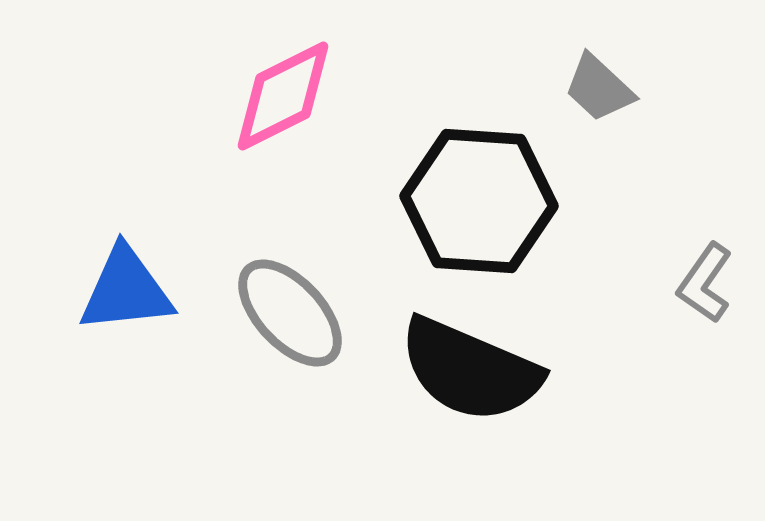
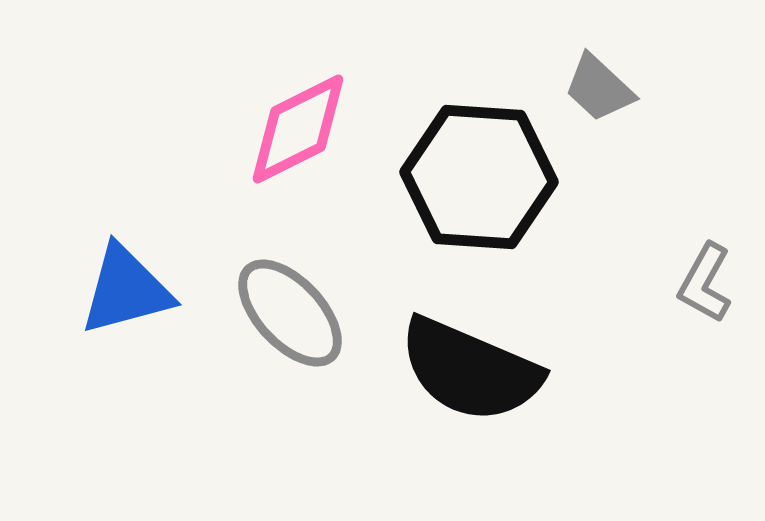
pink diamond: moved 15 px right, 33 px down
black hexagon: moved 24 px up
gray L-shape: rotated 6 degrees counterclockwise
blue triangle: rotated 9 degrees counterclockwise
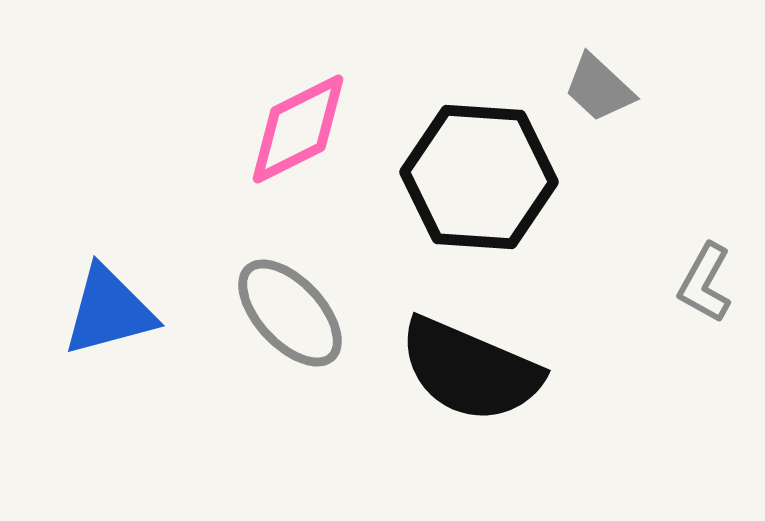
blue triangle: moved 17 px left, 21 px down
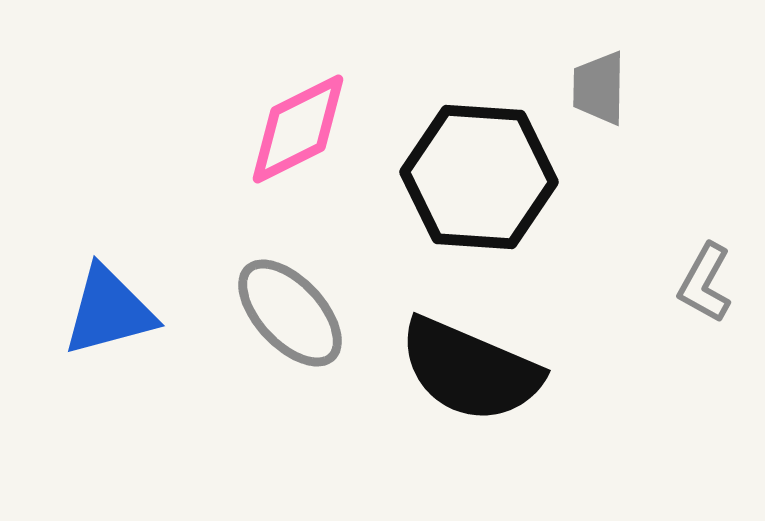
gray trapezoid: rotated 48 degrees clockwise
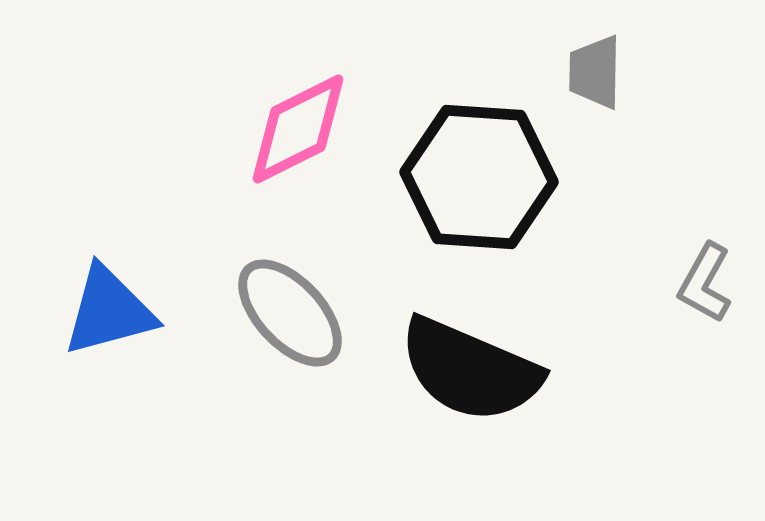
gray trapezoid: moved 4 px left, 16 px up
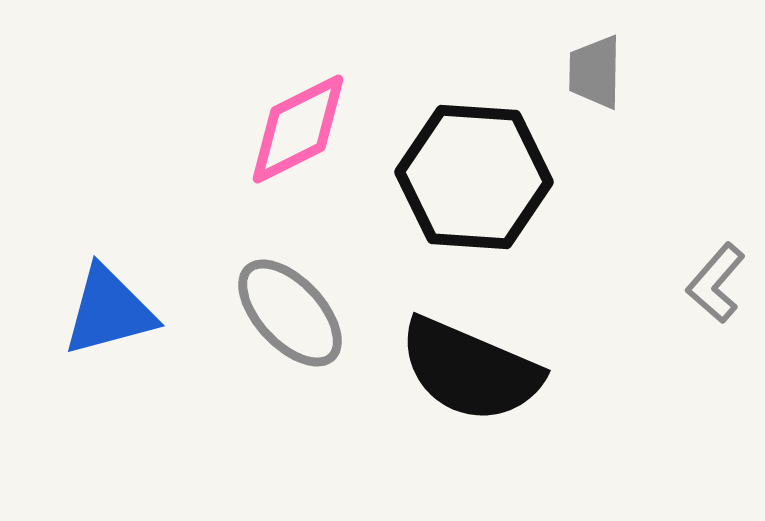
black hexagon: moved 5 px left
gray L-shape: moved 11 px right; rotated 12 degrees clockwise
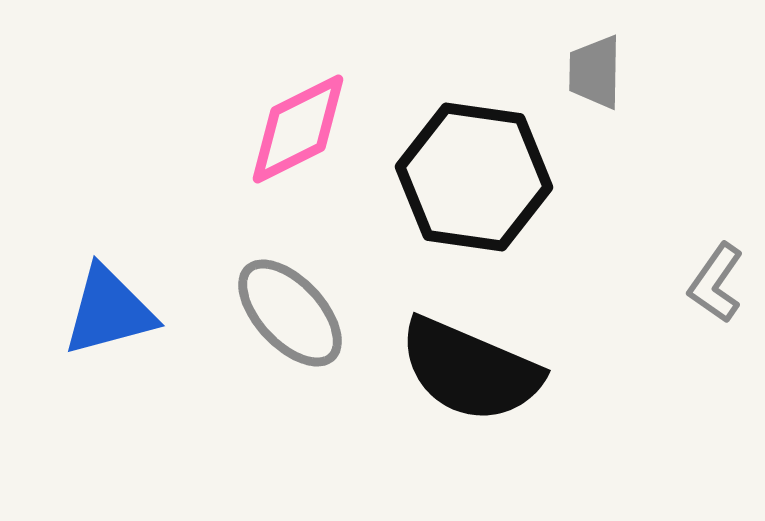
black hexagon: rotated 4 degrees clockwise
gray L-shape: rotated 6 degrees counterclockwise
